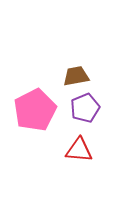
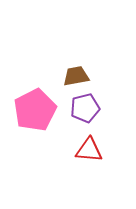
purple pentagon: rotated 8 degrees clockwise
red triangle: moved 10 px right
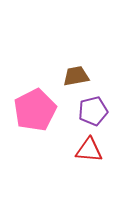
purple pentagon: moved 8 px right, 3 px down
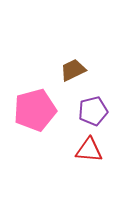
brown trapezoid: moved 3 px left, 6 px up; rotated 16 degrees counterclockwise
pink pentagon: rotated 12 degrees clockwise
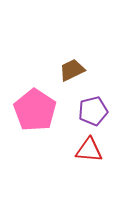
brown trapezoid: moved 1 px left
pink pentagon: rotated 24 degrees counterclockwise
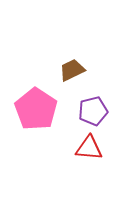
pink pentagon: moved 1 px right, 1 px up
red triangle: moved 2 px up
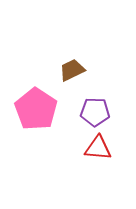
purple pentagon: moved 2 px right, 1 px down; rotated 16 degrees clockwise
red triangle: moved 9 px right
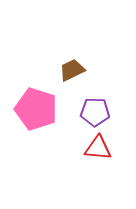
pink pentagon: rotated 15 degrees counterclockwise
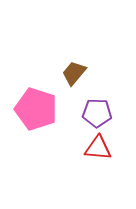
brown trapezoid: moved 2 px right, 3 px down; rotated 24 degrees counterclockwise
purple pentagon: moved 2 px right, 1 px down
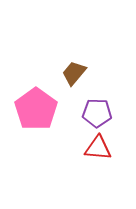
pink pentagon: rotated 18 degrees clockwise
